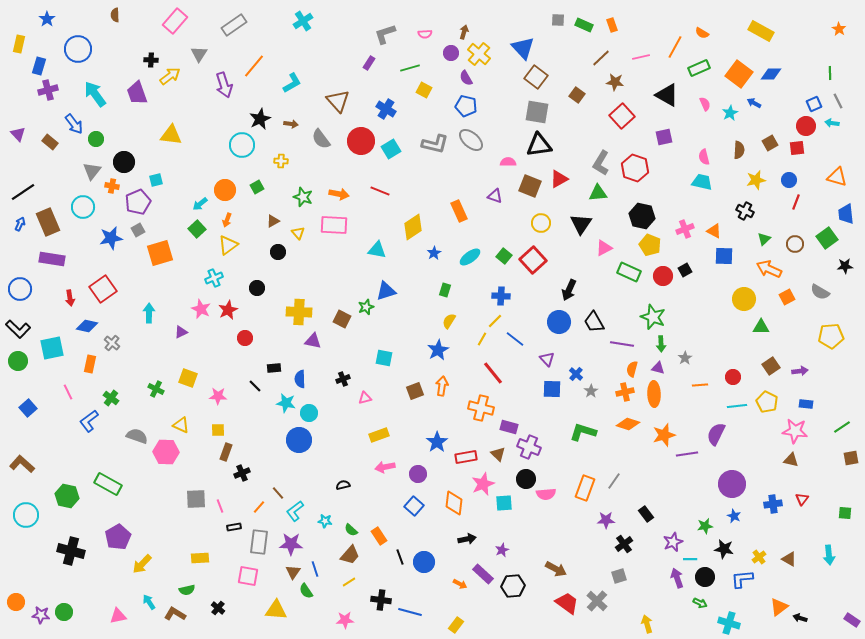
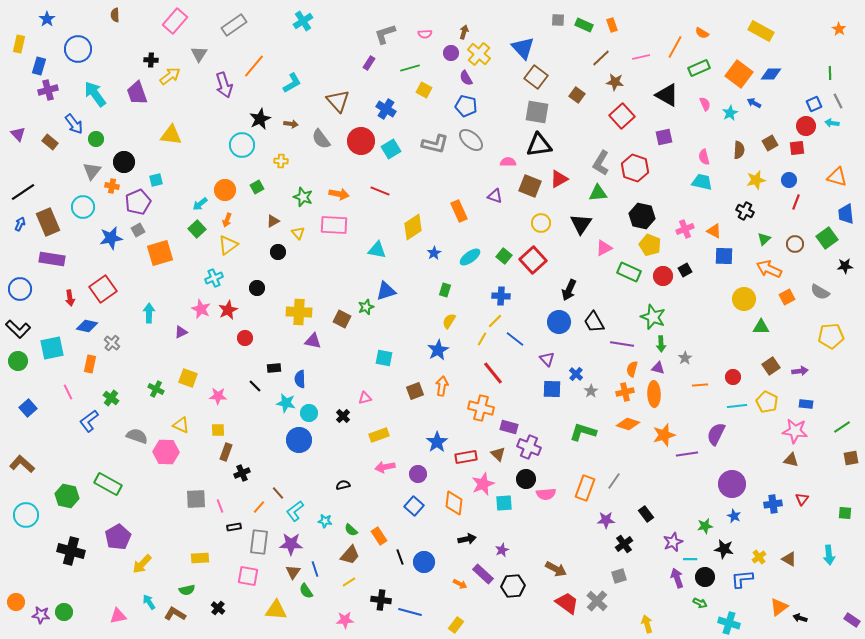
black cross at (343, 379): moved 37 px down; rotated 24 degrees counterclockwise
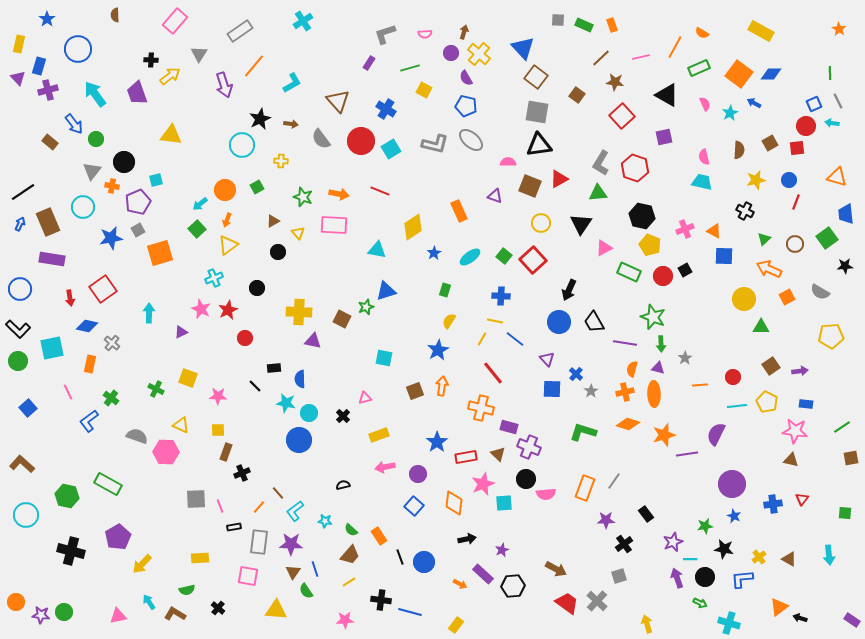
gray rectangle at (234, 25): moved 6 px right, 6 px down
purple triangle at (18, 134): moved 56 px up
yellow line at (495, 321): rotated 56 degrees clockwise
purple line at (622, 344): moved 3 px right, 1 px up
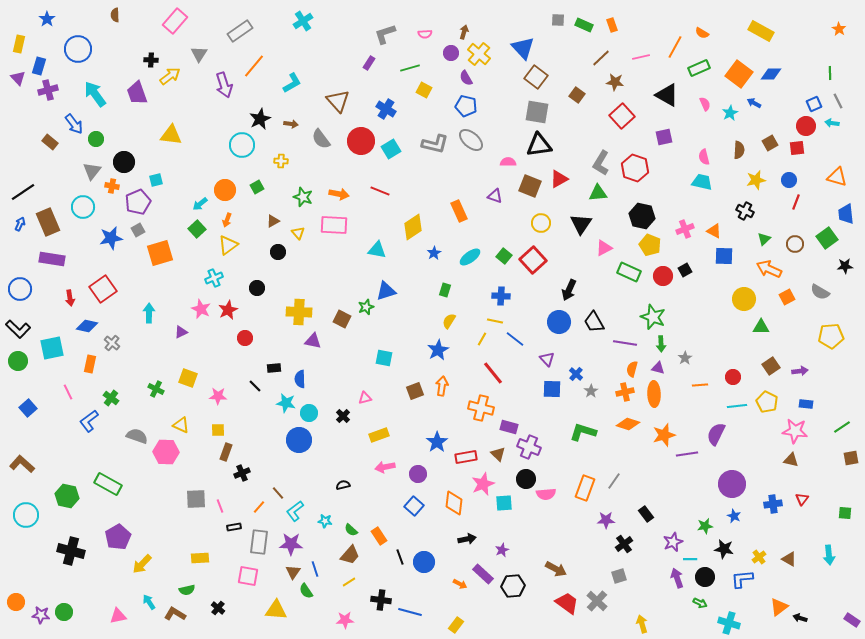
yellow arrow at (647, 624): moved 5 px left
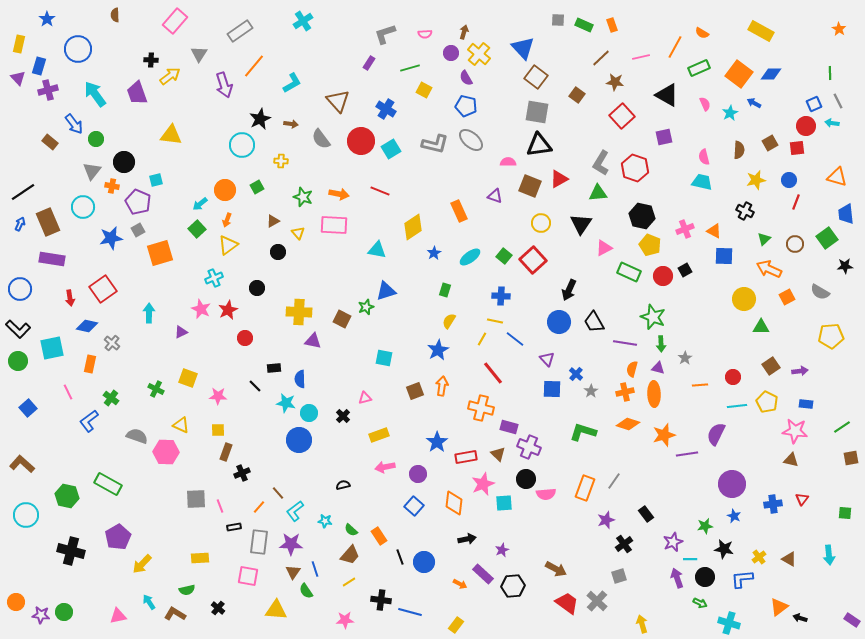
purple pentagon at (138, 202): rotated 25 degrees counterclockwise
purple star at (606, 520): rotated 18 degrees counterclockwise
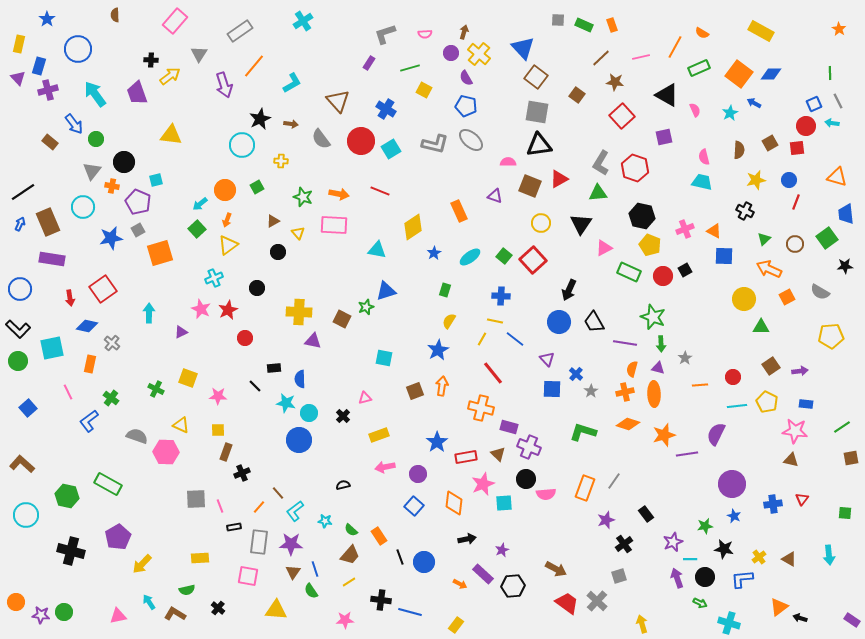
pink semicircle at (705, 104): moved 10 px left, 6 px down
green semicircle at (306, 591): moved 5 px right
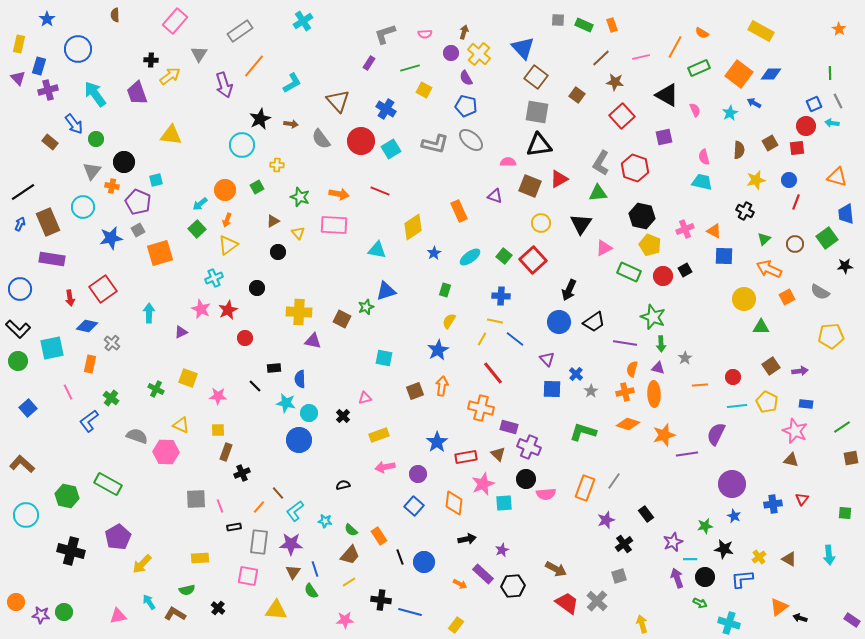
yellow cross at (281, 161): moved 4 px left, 4 px down
green star at (303, 197): moved 3 px left
black trapezoid at (594, 322): rotated 95 degrees counterclockwise
pink star at (795, 431): rotated 15 degrees clockwise
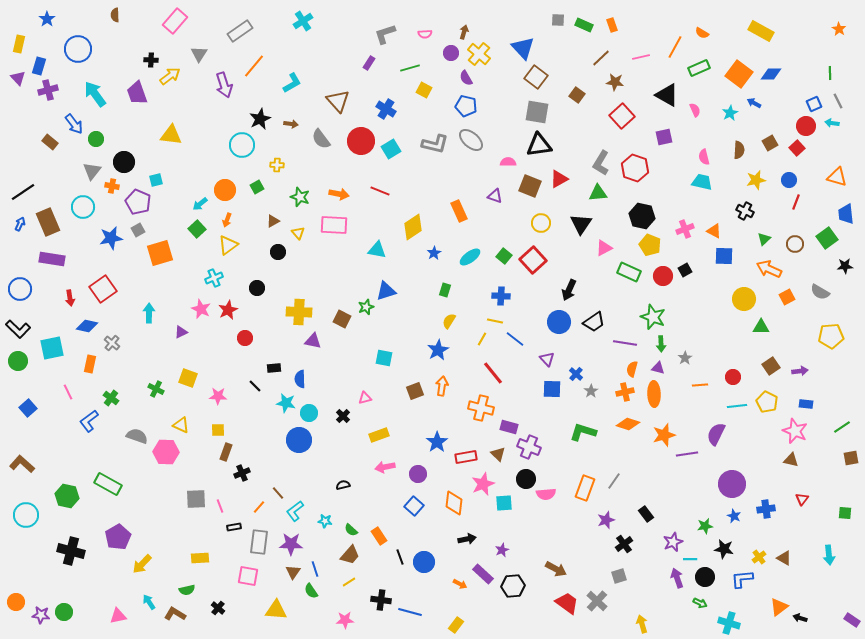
red square at (797, 148): rotated 35 degrees counterclockwise
blue cross at (773, 504): moved 7 px left, 5 px down
brown triangle at (789, 559): moved 5 px left, 1 px up
